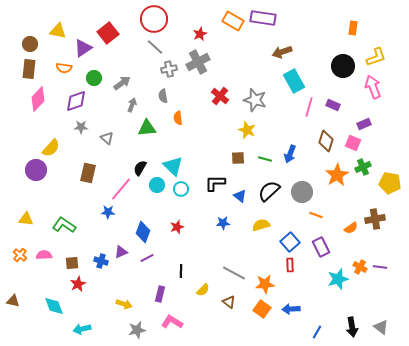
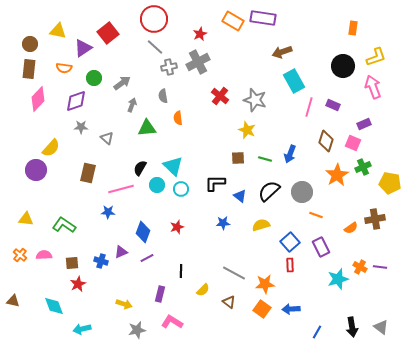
gray cross at (169, 69): moved 2 px up
pink line at (121, 189): rotated 35 degrees clockwise
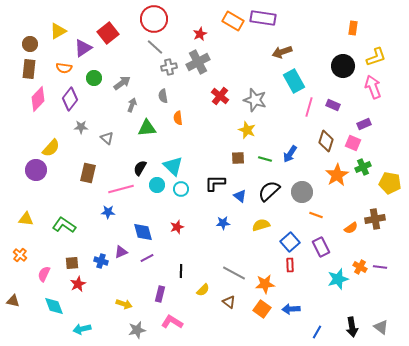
yellow triangle at (58, 31): rotated 42 degrees counterclockwise
purple diamond at (76, 101): moved 6 px left, 2 px up; rotated 35 degrees counterclockwise
blue arrow at (290, 154): rotated 12 degrees clockwise
blue diamond at (143, 232): rotated 35 degrees counterclockwise
pink semicircle at (44, 255): moved 19 px down; rotated 63 degrees counterclockwise
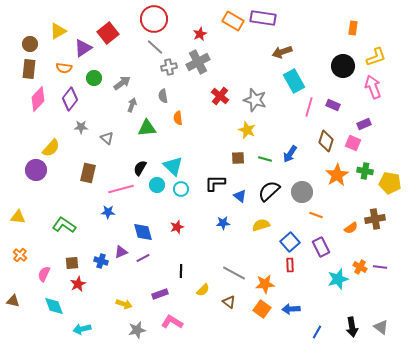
green cross at (363, 167): moved 2 px right, 4 px down; rotated 35 degrees clockwise
yellow triangle at (26, 219): moved 8 px left, 2 px up
purple line at (147, 258): moved 4 px left
purple rectangle at (160, 294): rotated 56 degrees clockwise
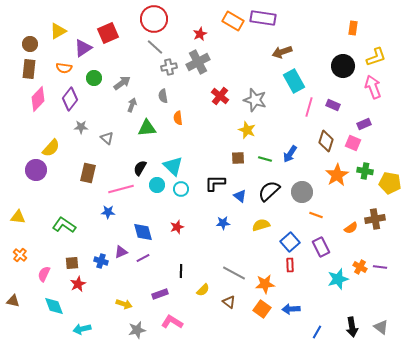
red square at (108, 33): rotated 15 degrees clockwise
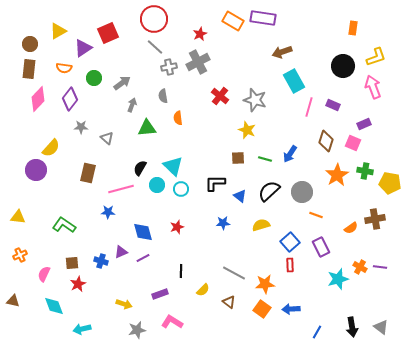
orange cross at (20, 255): rotated 24 degrees clockwise
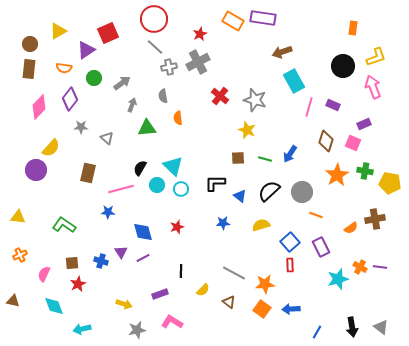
purple triangle at (83, 48): moved 3 px right, 2 px down
pink diamond at (38, 99): moved 1 px right, 8 px down
purple triangle at (121, 252): rotated 40 degrees counterclockwise
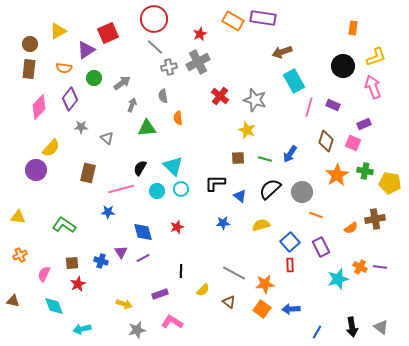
cyan circle at (157, 185): moved 6 px down
black semicircle at (269, 191): moved 1 px right, 2 px up
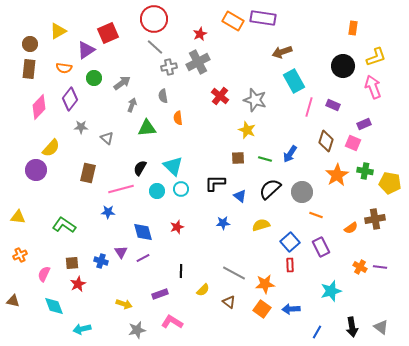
cyan star at (338, 279): moved 7 px left, 12 px down
